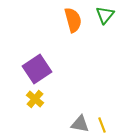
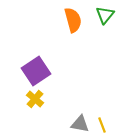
purple square: moved 1 px left, 2 px down
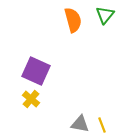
purple square: rotated 32 degrees counterclockwise
yellow cross: moved 4 px left
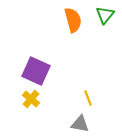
yellow line: moved 14 px left, 27 px up
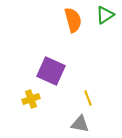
green triangle: rotated 18 degrees clockwise
purple square: moved 15 px right
yellow cross: rotated 30 degrees clockwise
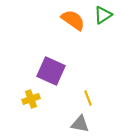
green triangle: moved 2 px left
orange semicircle: rotated 40 degrees counterclockwise
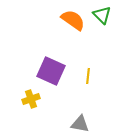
green triangle: moved 1 px left; rotated 42 degrees counterclockwise
yellow line: moved 22 px up; rotated 28 degrees clockwise
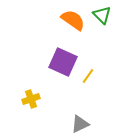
purple square: moved 12 px right, 9 px up
yellow line: rotated 28 degrees clockwise
gray triangle: rotated 36 degrees counterclockwise
